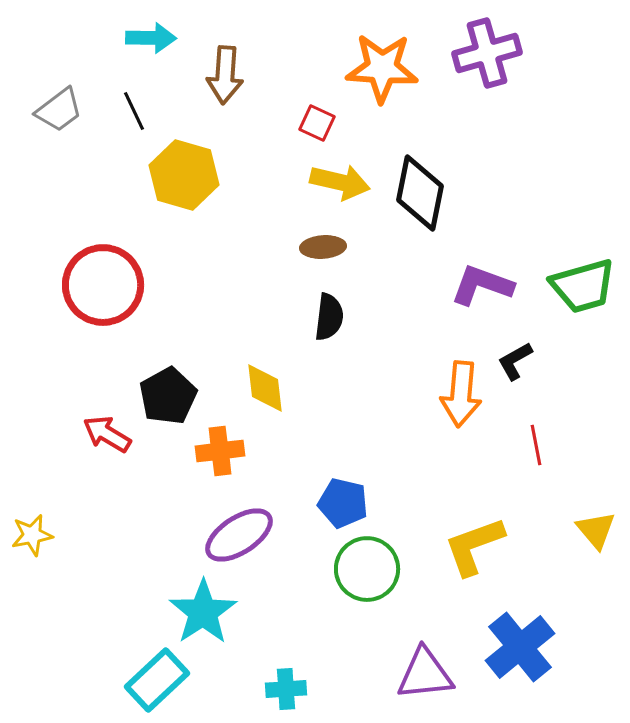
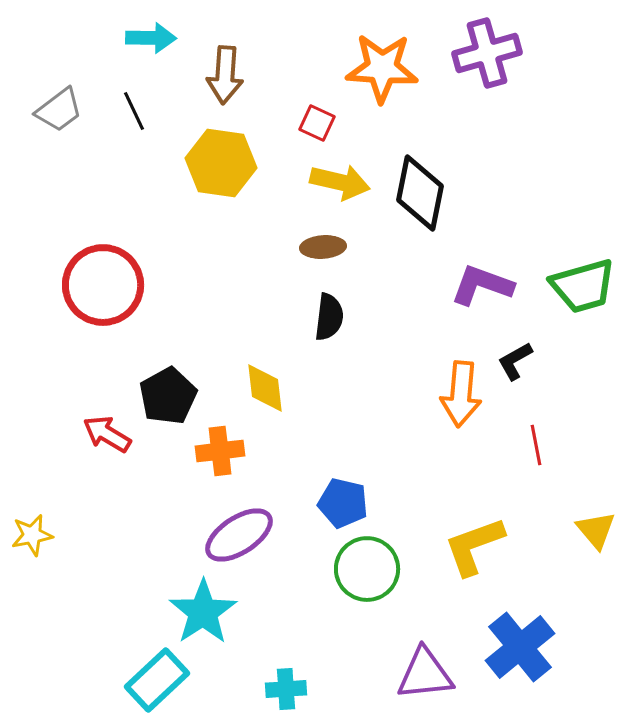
yellow hexagon: moved 37 px right, 12 px up; rotated 8 degrees counterclockwise
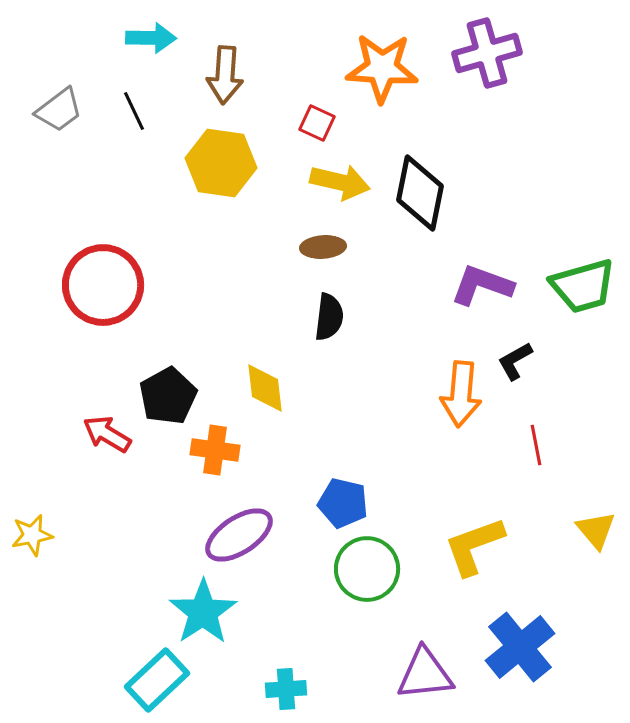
orange cross: moved 5 px left, 1 px up; rotated 15 degrees clockwise
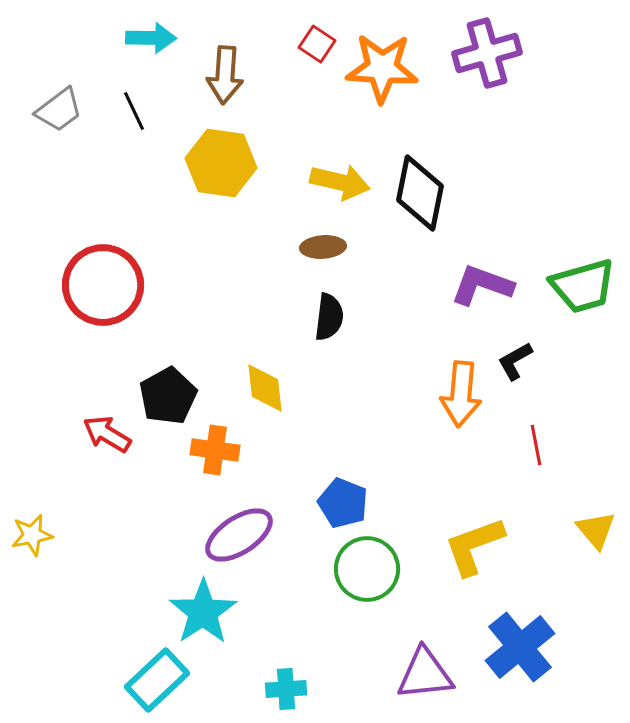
red square: moved 79 px up; rotated 9 degrees clockwise
blue pentagon: rotated 9 degrees clockwise
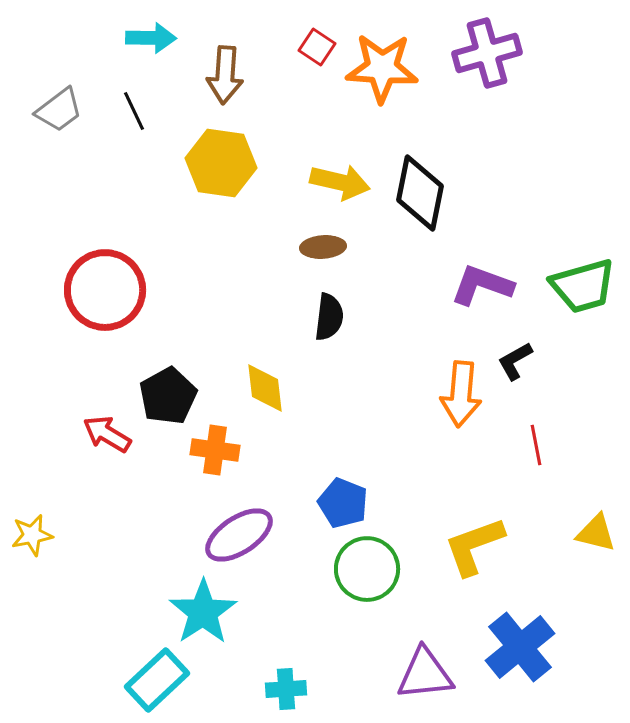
red square: moved 3 px down
red circle: moved 2 px right, 5 px down
yellow triangle: moved 3 px down; rotated 36 degrees counterclockwise
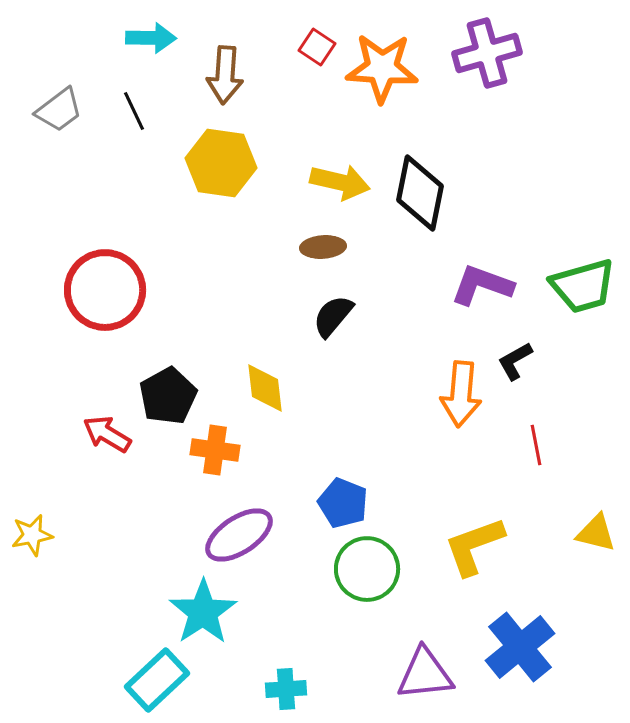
black semicircle: moved 4 px right, 1 px up; rotated 147 degrees counterclockwise
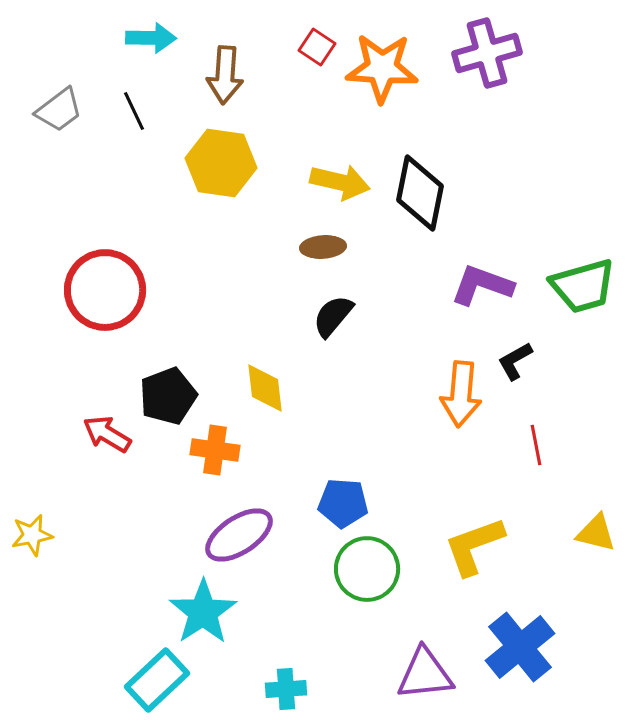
black pentagon: rotated 8 degrees clockwise
blue pentagon: rotated 18 degrees counterclockwise
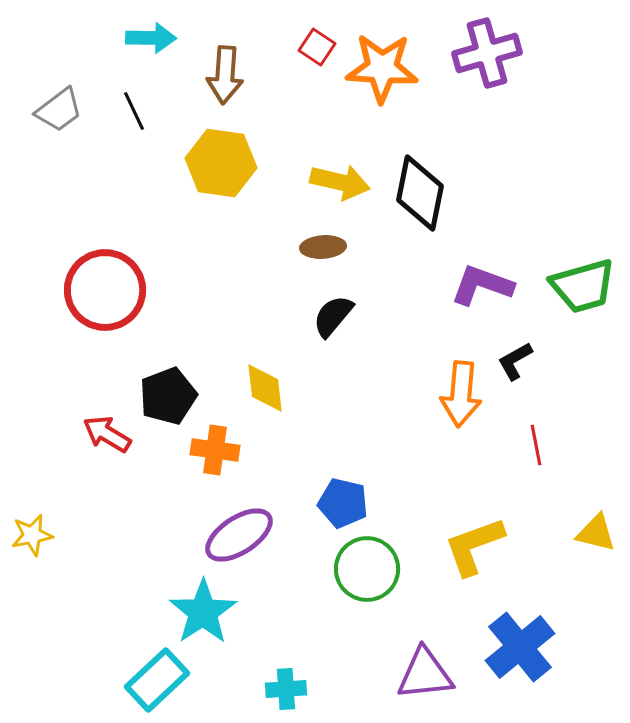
blue pentagon: rotated 9 degrees clockwise
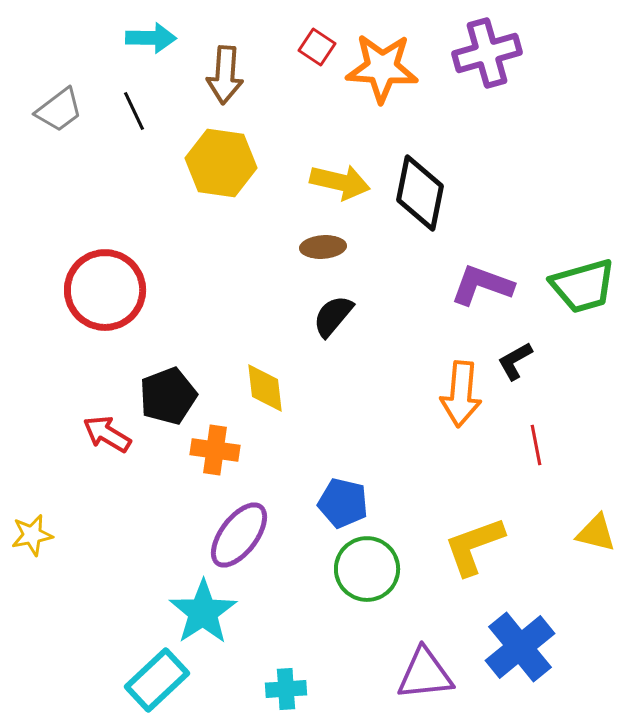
purple ellipse: rotated 20 degrees counterclockwise
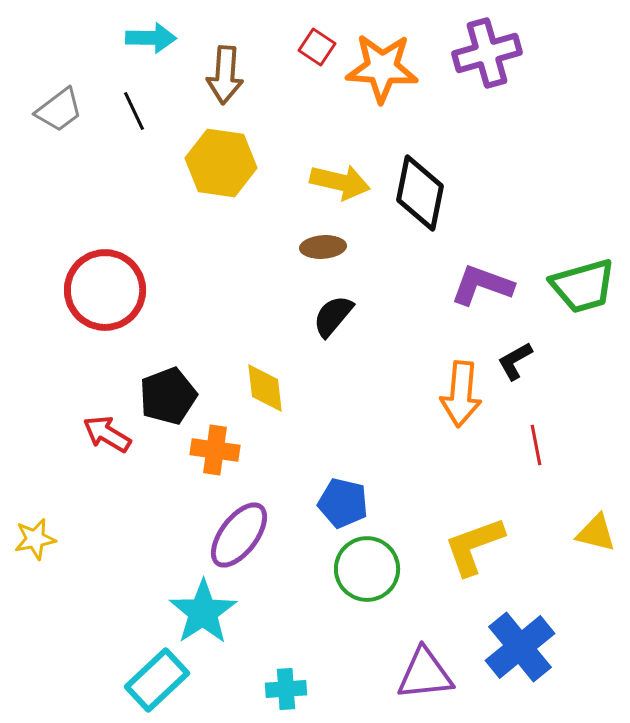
yellow star: moved 3 px right, 4 px down
